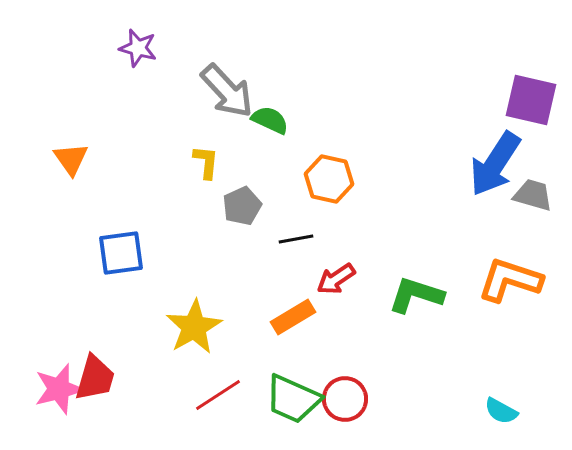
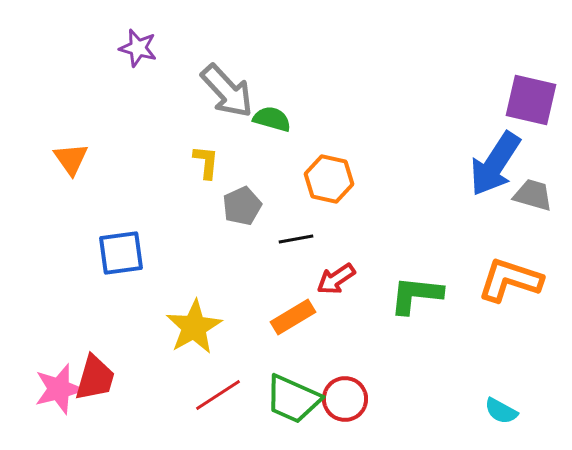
green semicircle: moved 2 px right, 1 px up; rotated 9 degrees counterclockwise
green L-shape: rotated 12 degrees counterclockwise
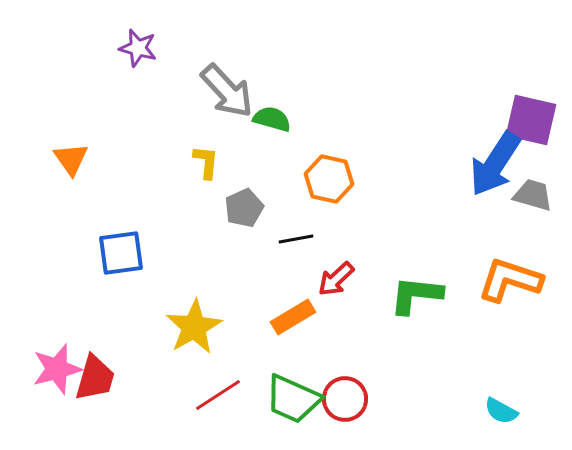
purple square: moved 20 px down
gray pentagon: moved 2 px right, 2 px down
red arrow: rotated 9 degrees counterclockwise
pink star: moved 2 px left, 20 px up
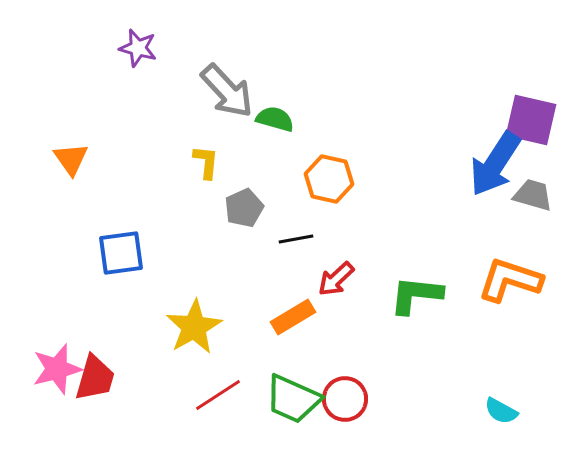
green semicircle: moved 3 px right
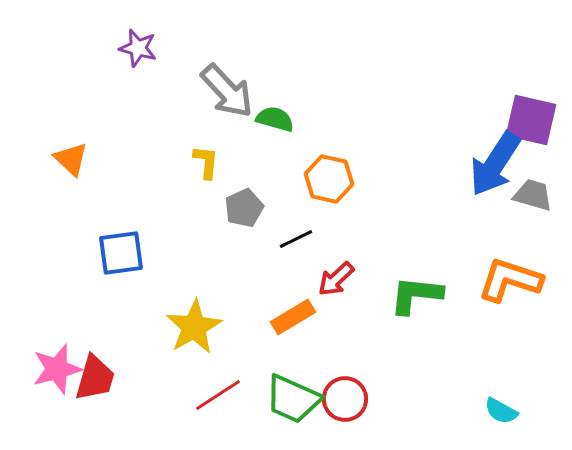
orange triangle: rotated 12 degrees counterclockwise
black line: rotated 16 degrees counterclockwise
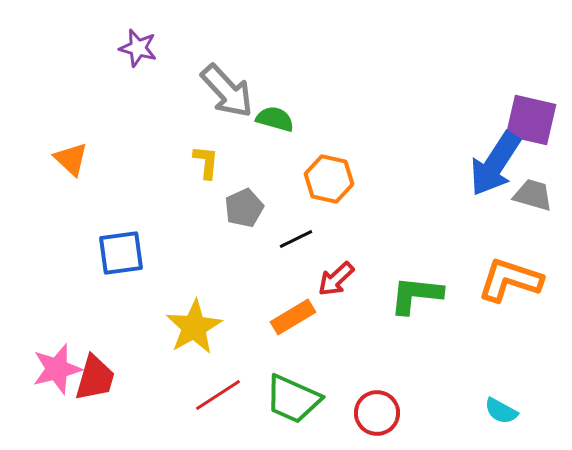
red circle: moved 32 px right, 14 px down
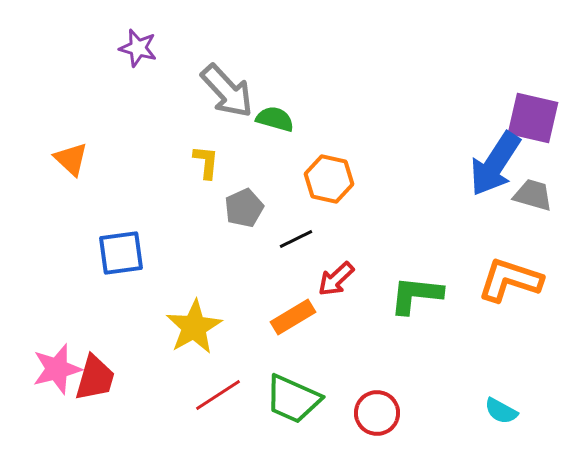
purple square: moved 2 px right, 2 px up
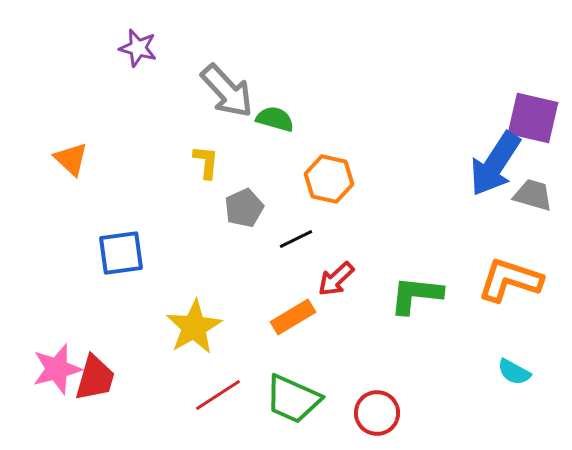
cyan semicircle: moved 13 px right, 39 px up
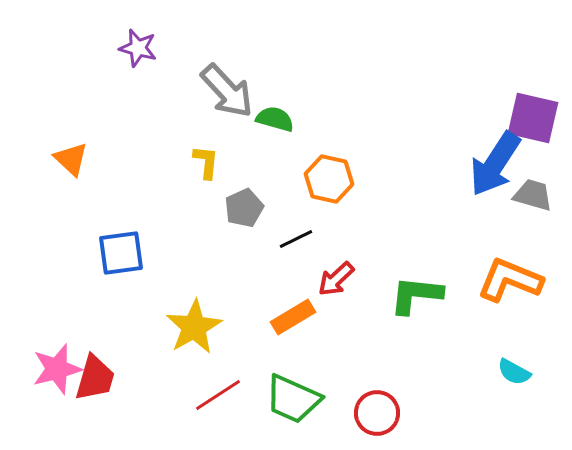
orange L-shape: rotated 4 degrees clockwise
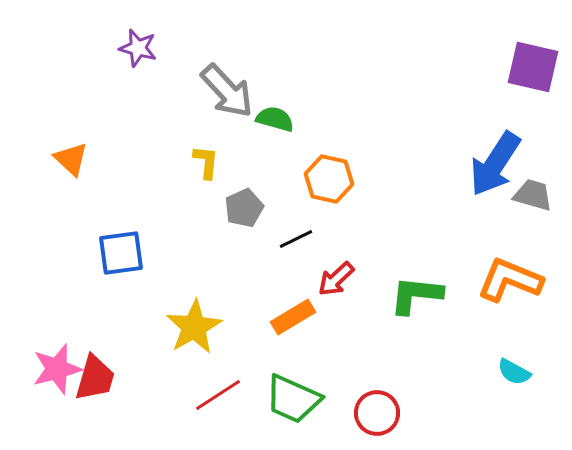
purple square: moved 51 px up
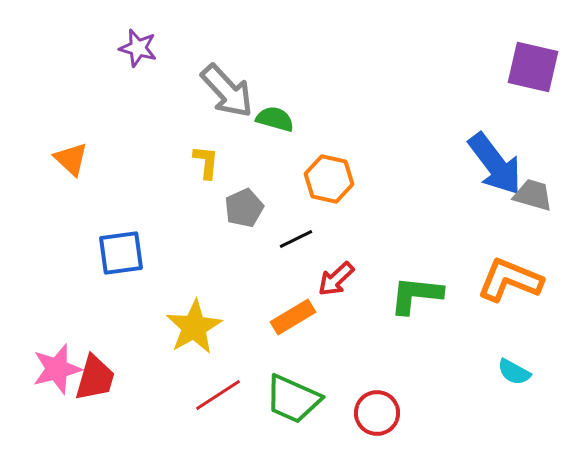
blue arrow: rotated 70 degrees counterclockwise
